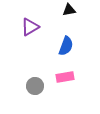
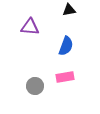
purple triangle: rotated 36 degrees clockwise
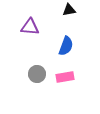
gray circle: moved 2 px right, 12 px up
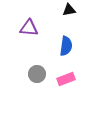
purple triangle: moved 1 px left, 1 px down
blue semicircle: rotated 12 degrees counterclockwise
pink rectangle: moved 1 px right, 2 px down; rotated 12 degrees counterclockwise
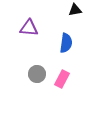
black triangle: moved 6 px right
blue semicircle: moved 3 px up
pink rectangle: moved 4 px left; rotated 42 degrees counterclockwise
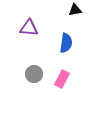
gray circle: moved 3 px left
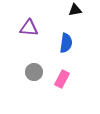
gray circle: moved 2 px up
